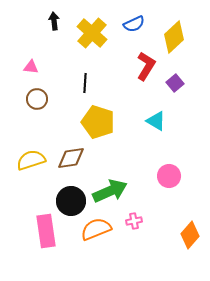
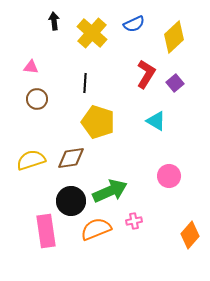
red L-shape: moved 8 px down
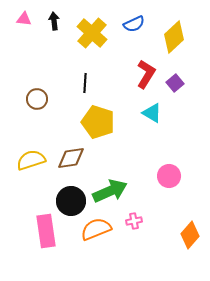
pink triangle: moved 7 px left, 48 px up
cyan triangle: moved 4 px left, 8 px up
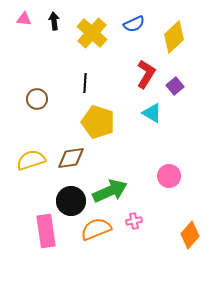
purple square: moved 3 px down
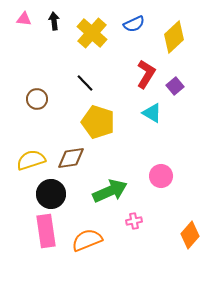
black line: rotated 48 degrees counterclockwise
pink circle: moved 8 px left
black circle: moved 20 px left, 7 px up
orange semicircle: moved 9 px left, 11 px down
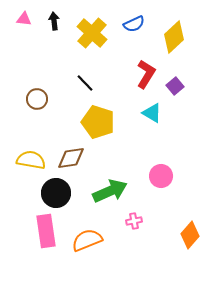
yellow semicircle: rotated 28 degrees clockwise
black circle: moved 5 px right, 1 px up
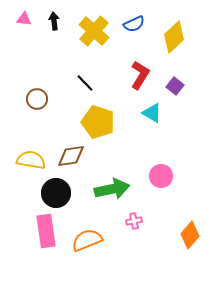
yellow cross: moved 2 px right, 2 px up
red L-shape: moved 6 px left, 1 px down
purple square: rotated 12 degrees counterclockwise
brown diamond: moved 2 px up
green arrow: moved 2 px right, 2 px up; rotated 12 degrees clockwise
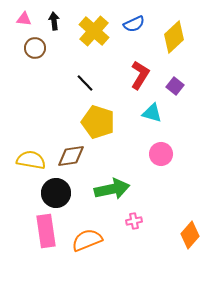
brown circle: moved 2 px left, 51 px up
cyan triangle: rotated 15 degrees counterclockwise
pink circle: moved 22 px up
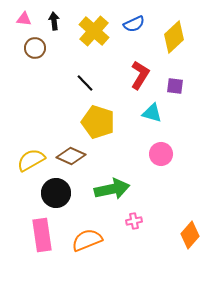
purple square: rotated 30 degrees counterclockwise
brown diamond: rotated 32 degrees clockwise
yellow semicircle: rotated 40 degrees counterclockwise
pink rectangle: moved 4 px left, 4 px down
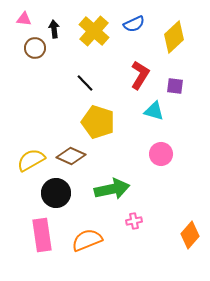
black arrow: moved 8 px down
cyan triangle: moved 2 px right, 2 px up
